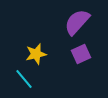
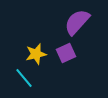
purple square: moved 15 px left, 1 px up
cyan line: moved 1 px up
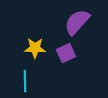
yellow star: moved 1 px left, 6 px up; rotated 15 degrees clockwise
cyan line: moved 1 px right, 3 px down; rotated 40 degrees clockwise
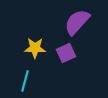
cyan line: rotated 15 degrees clockwise
